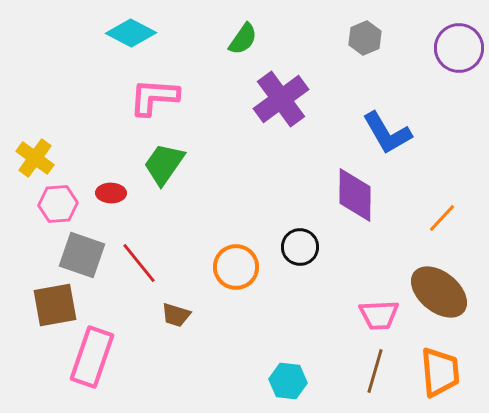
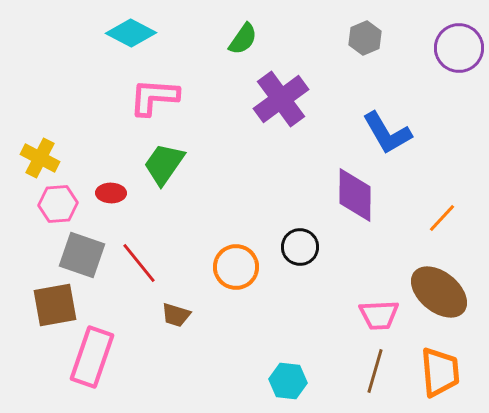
yellow cross: moved 5 px right; rotated 9 degrees counterclockwise
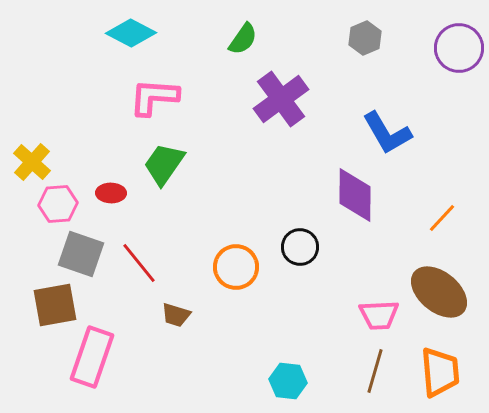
yellow cross: moved 8 px left, 4 px down; rotated 15 degrees clockwise
gray square: moved 1 px left, 1 px up
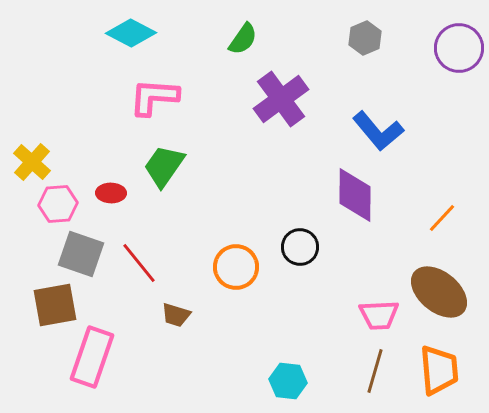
blue L-shape: moved 9 px left, 2 px up; rotated 10 degrees counterclockwise
green trapezoid: moved 2 px down
orange trapezoid: moved 1 px left, 2 px up
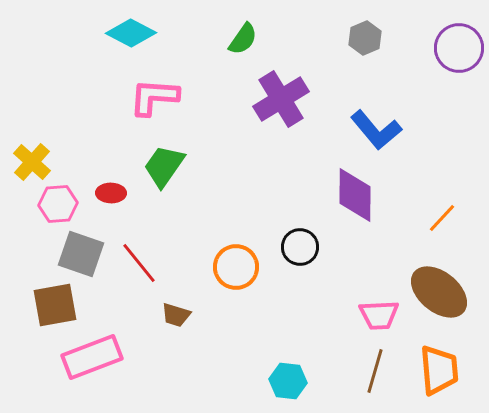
purple cross: rotated 4 degrees clockwise
blue L-shape: moved 2 px left, 1 px up
pink rectangle: rotated 50 degrees clockwise
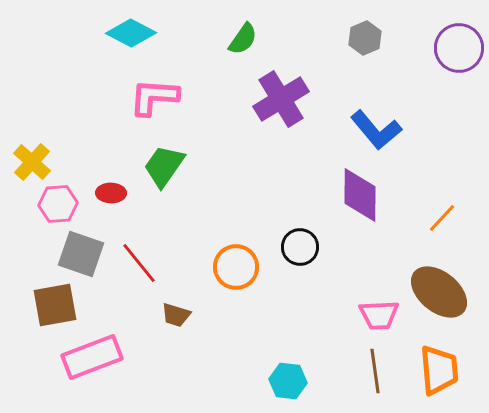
purple diamond: moved 5 px right
brown line: rotated 24 degrees counterclockwise
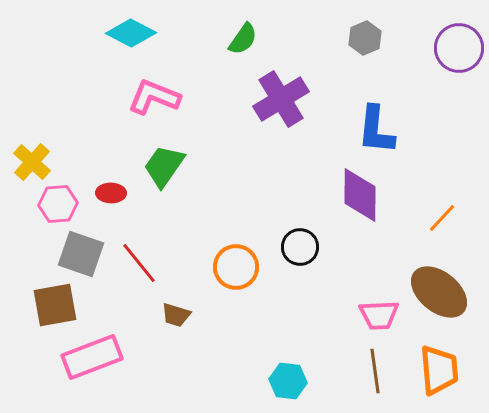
pink L-shape: rotated 18 degrees clockwise
blue L-shape: rotated 46 degrees clockwise
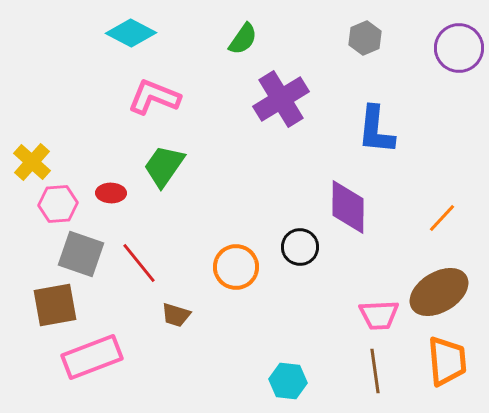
purple diamond: moved 12 px left, 12 px down
brown ellipse: rotated 70 degrees counterclockwise
orange trapezoid: moved 8 px right, 9 px up
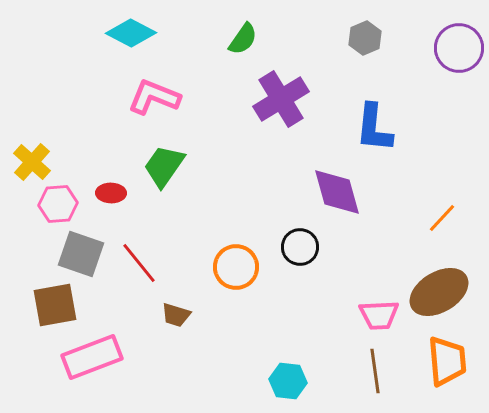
blue L-shape: moved 2 px left, 2 px up
purple diamond: moved 11 px left, 15 px up; rotated 16 degrees counterclockwise
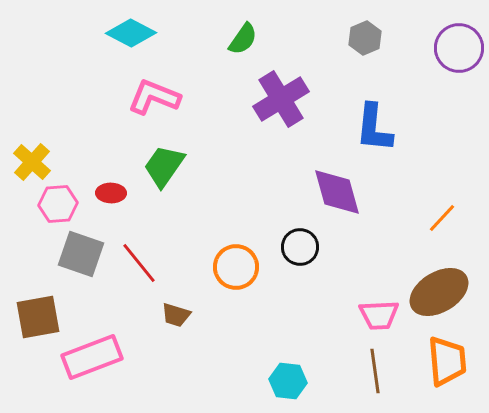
brown square: moved 17 px left, 12 px down
